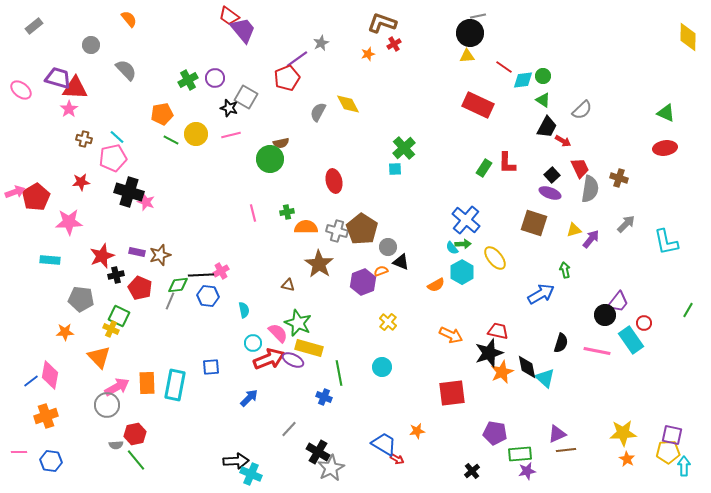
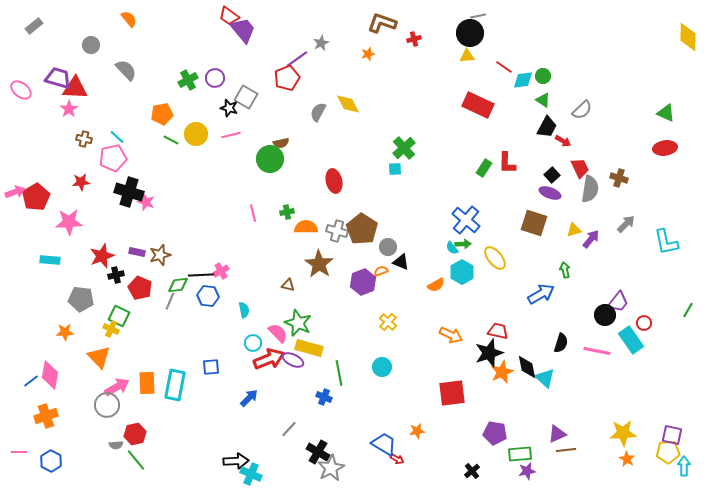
red cross at (394, 44): moved 20 px right, 5 px up; rotated 16 degrees clockwise
blue hexagon at (51, 461): rotated 20 degrees clockwise
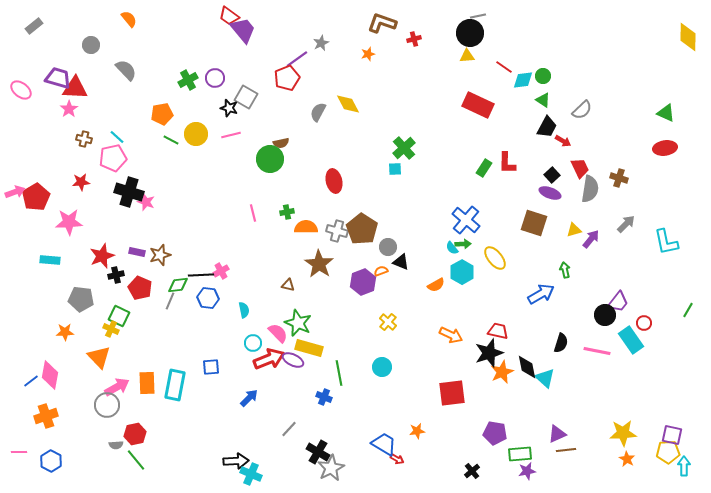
blue hexagon at (208, 296): moved 2 px down
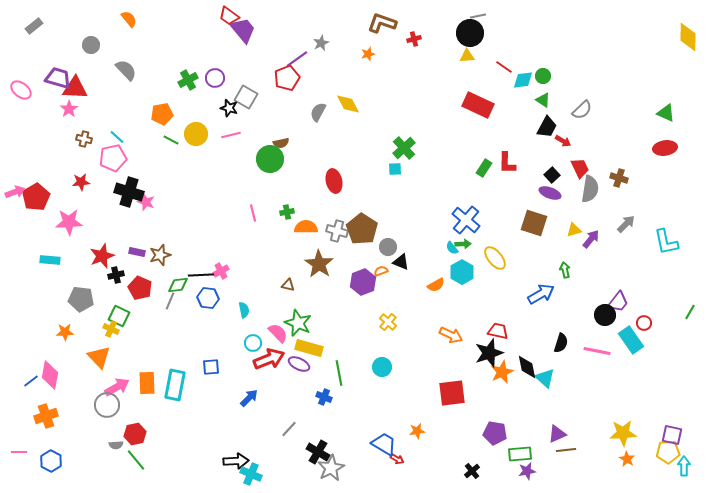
green line at (688, 310): moved 2 px right, 2 px down
purple ellipse at (293, 360): moved 6 px right, 4 px down
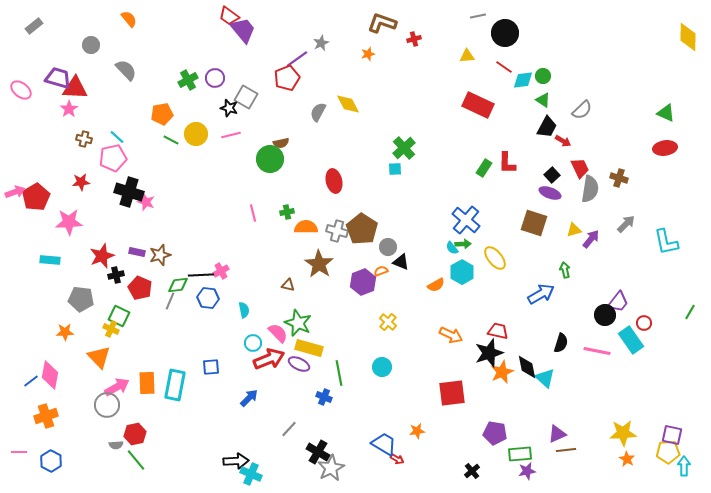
black circle at (470, 33): moved 35 px right
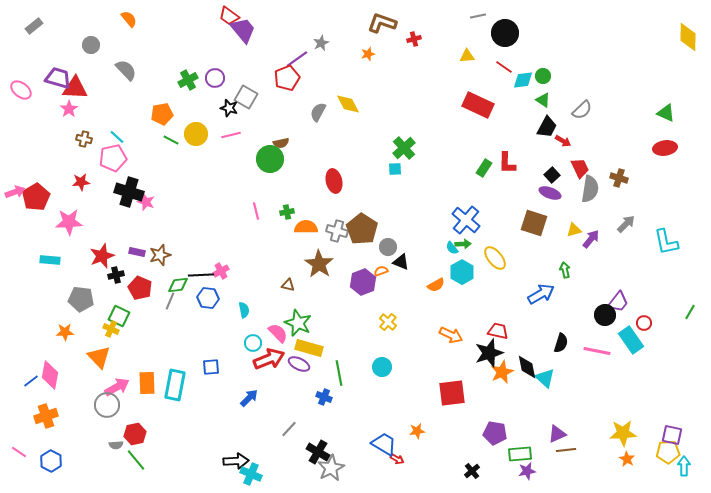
pink line at (253, 213): moved 3 px right, 2 px up
pink line at (19, 452): rotated 35 degrees clockwise
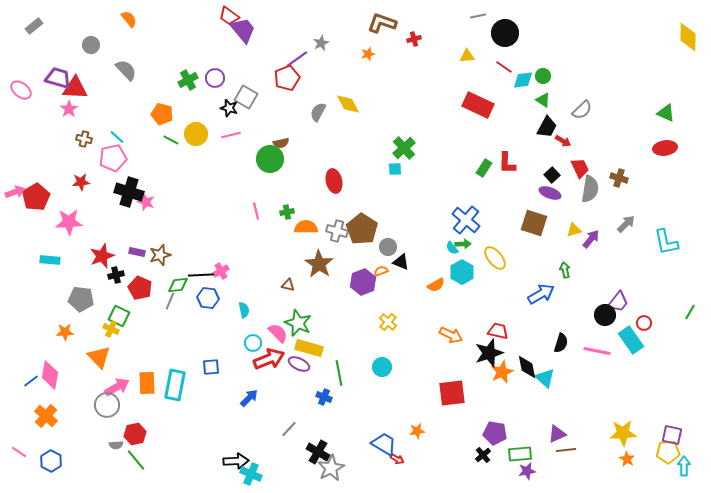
orange pentagon at (162, 114): rotated 25 degrees clockwise
orange cross at (46, 416): rotated 30 degrees counterclockwise
black cross at (472, 471): moved 11 px right, 16 px up
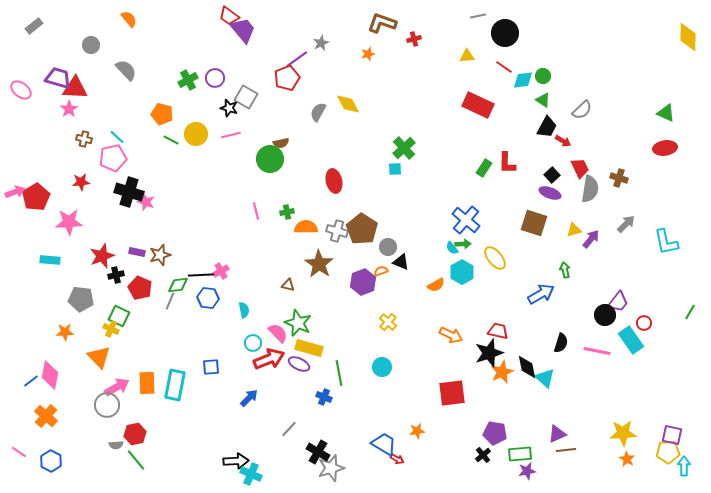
gray star at (331, 468): rotated 12 degrees clockwise
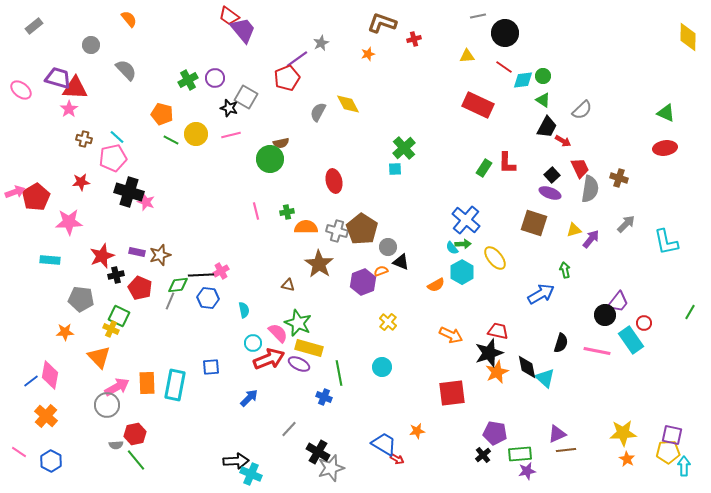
orange star at (502, 372): moved 5 px left
